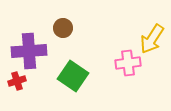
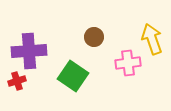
brown circle: moved 31 px right, 9 px down
yellow arrow: rotated 128 degrees clockwise
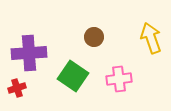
yellow arrow: moved 1 px left, 1 px up
purple cross: moved 2 px down
pink cross: moved 9 px left, 16 px down
red cross: moved 7 px down
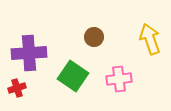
yellow arrow: moved 1 px left, 1 px down
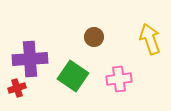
purple cross: moved 1 px right, 6 px down
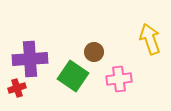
brown circle: moved 15 px down
